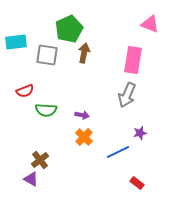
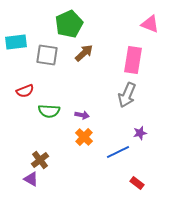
green pentagon: moved 5 px up
brown arrow: rotated 36 degrees clockwise
green semicircle: moved 3 px right, 1 px down
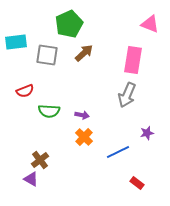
purple star: moved 7 px right
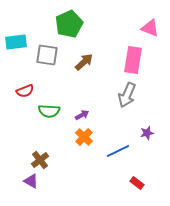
pink triangle: moved 4 px down
brown arrow: moved 9 px down
purple arrow: rotated 40 degrees counterclockwise
blue line: moved 1 px up
purple triangle: moved 2 px down
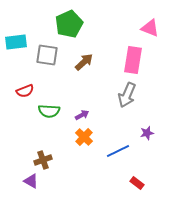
brown cross: moved 3 px right; rotated 18 degrees clockwise
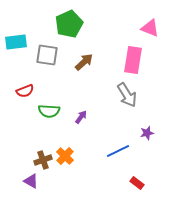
gray arrow: rotated 55 degrees counterclockwise
purple arrow: moved 1 px left, 2 px down; rotated 24 degrees counterclockwise
orange cross: moved 19 px left, 19 px down
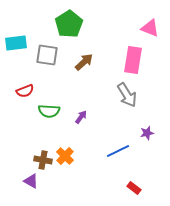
green pentagon: rotated 8 degrees counterclockwise
cyan rectangle: moved 1 px down
brown cross: rotated 30 degrees clockwise
red rectangle: moved 3 px left, 5 px down
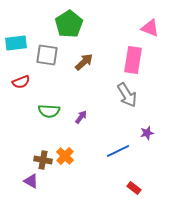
red semicircle: moved 4 px left, 9 px up
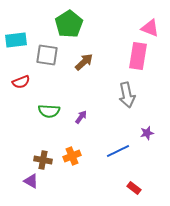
cyan rectangle: moved 3 px up
pink rectangle: moved 5 px right, 4 px up
gray arrow: rotated 20 degrees clockwise
orange cross: moved 7 px right; rotated 24 degrees clockwise
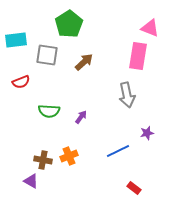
orange cross: moved 3 px left
